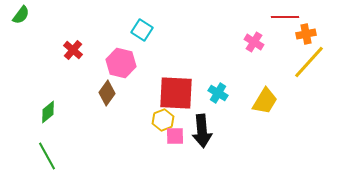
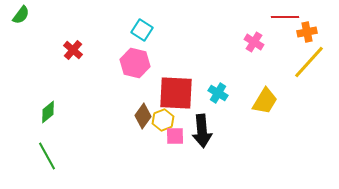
orange cross: moved 1 px right, 2 px up
pink hexagon: moved 14 px right
brown diamond: moved 36 px right, 23 px down
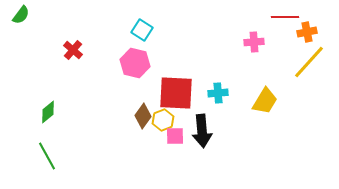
pink cross: rotated 36 degrees counterclockwise
cyan cross: rotated 36 degrees counterclockwise
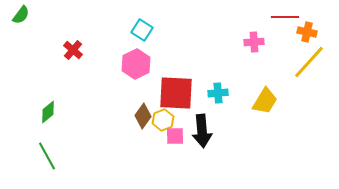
orange cross: rotated 24 degrees clockwise
pink hexagon: moved 1 px right, 1 px down; rotated 20 degrees clockwise
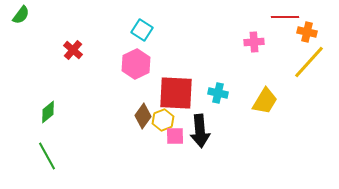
cyan cross: rotated 18 degrees clockwise
black arrow: moved 2 px left
